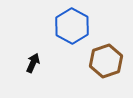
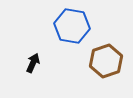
blue hexagon: rotated 20 degrees counterclockwise
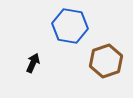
blue hexagon: moved 2 px left
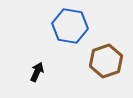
black arrow: moved 4 px right, 9 px down
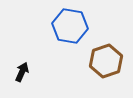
black arrow: moved 15 px left
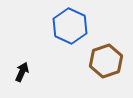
blue hexagon: rotated 16 degrees clockwise
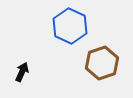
brown hexagon: moved 4 px left, 2 px down
